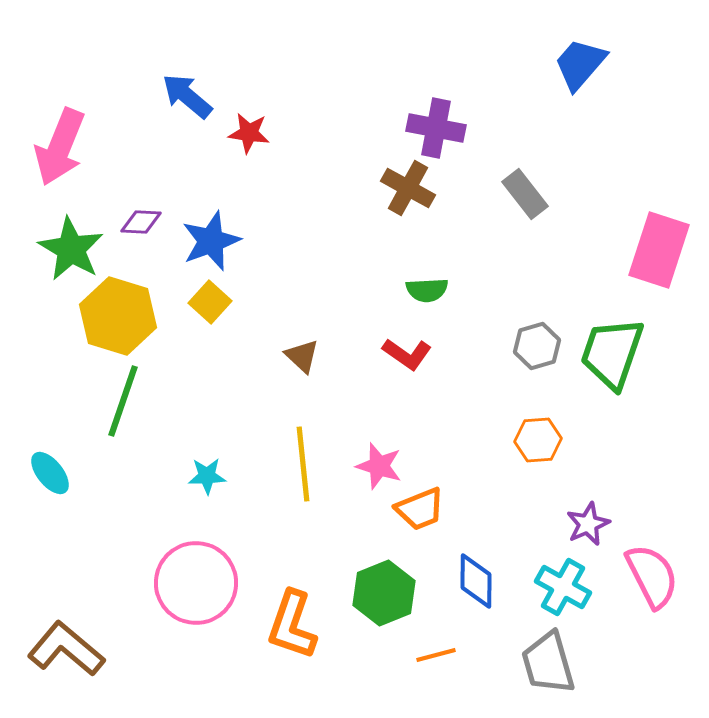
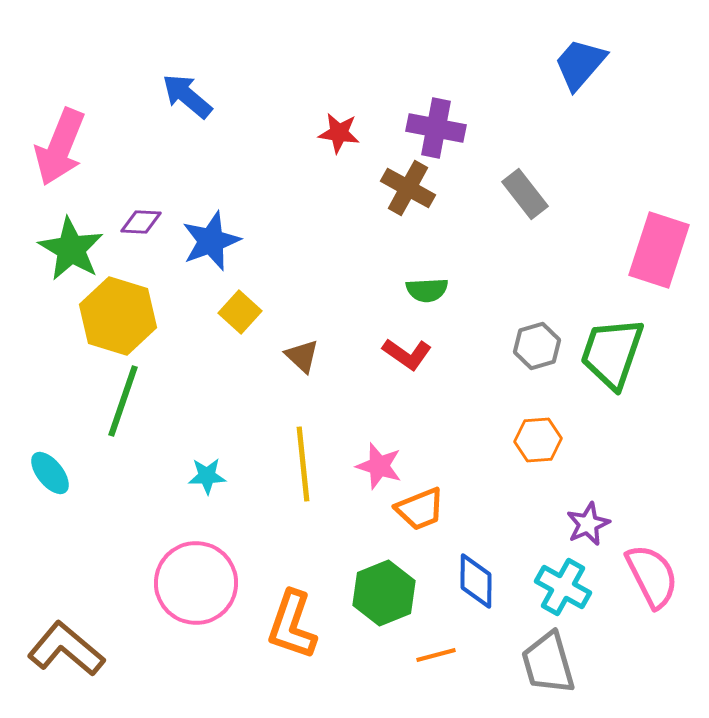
red star: moved 90 px right
yellow square: moved 30 px right, 10 px down
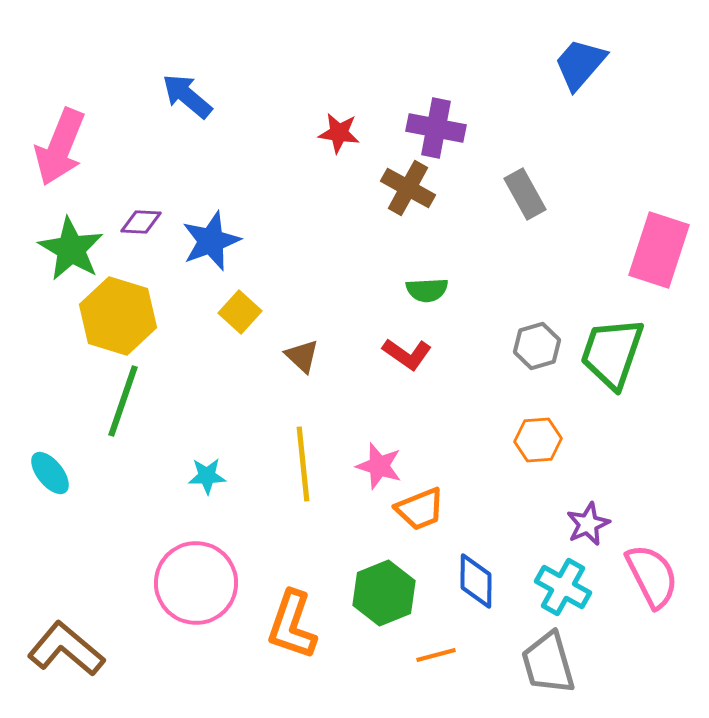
gray rectangle: rotated 9 degrees clockwise
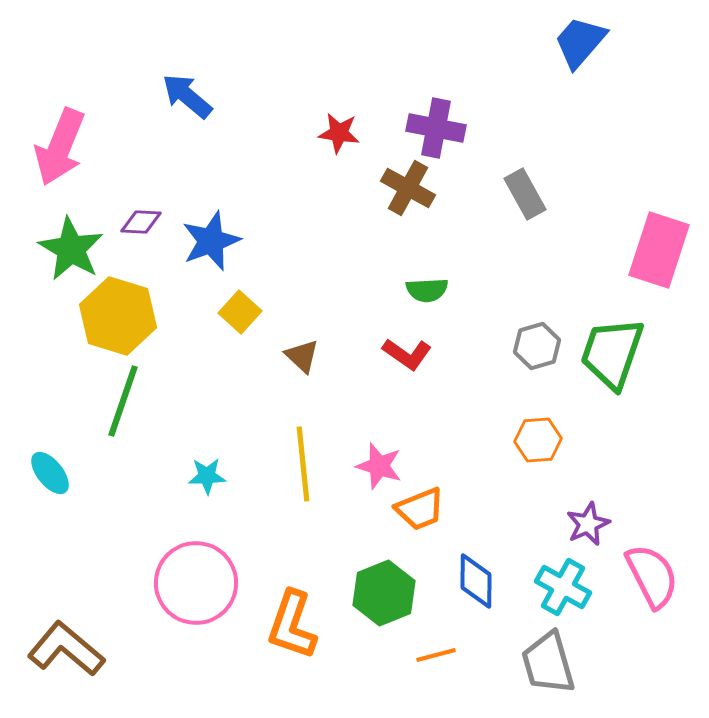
blue trapezoid: moved 22 px up
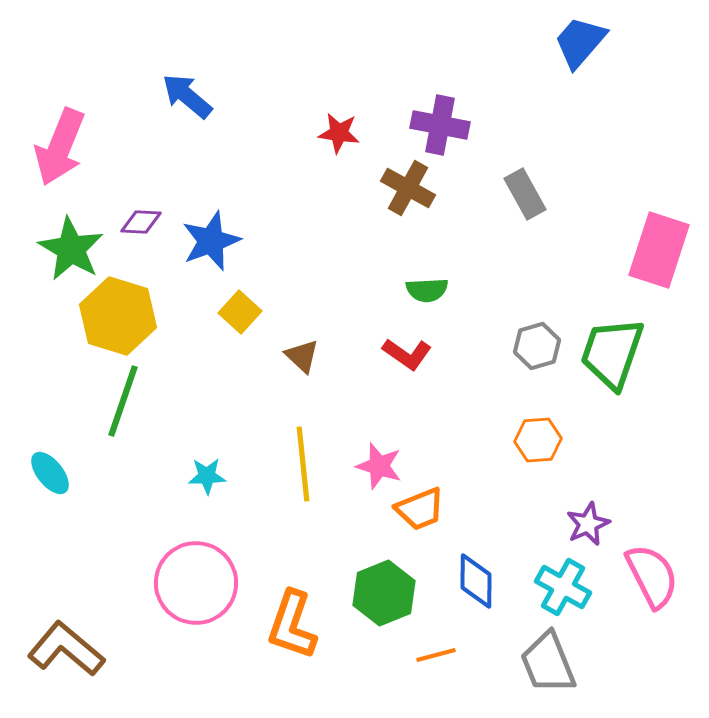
purple cross: moved 4 px right, 3 px up
gray trapezoid: rotated 6 degrees counterclockwise
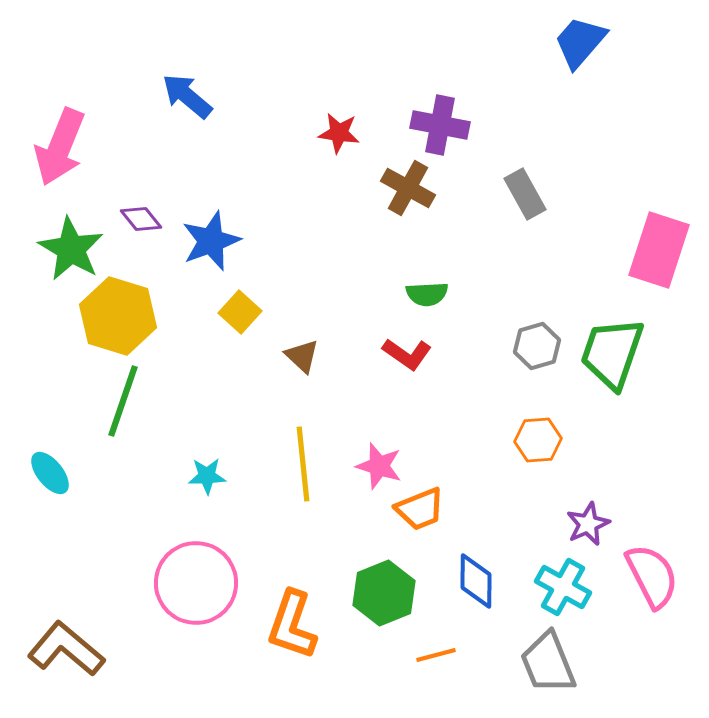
purple diamond: moved 3 px up; rotated 48 degrees clockwise
green semicircle: moved 4 px down
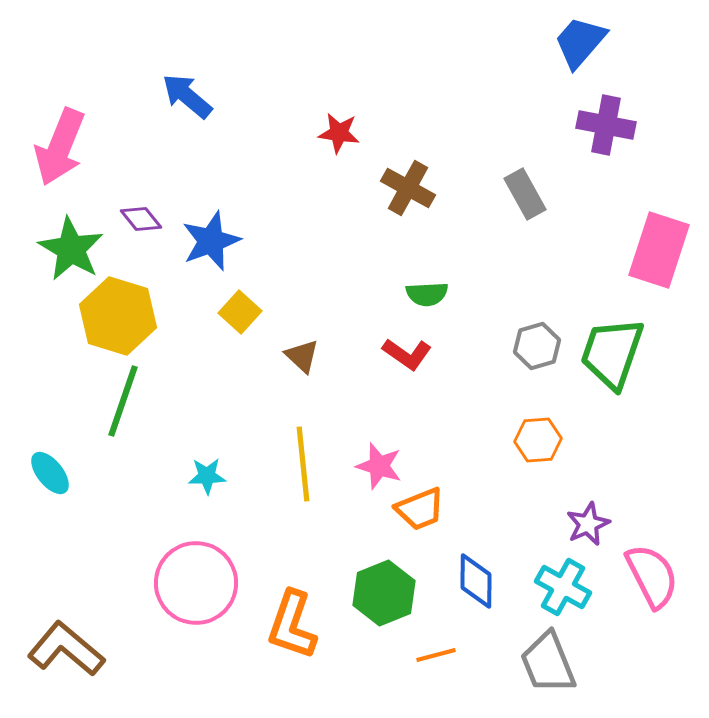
purple cross: moved 166 px right
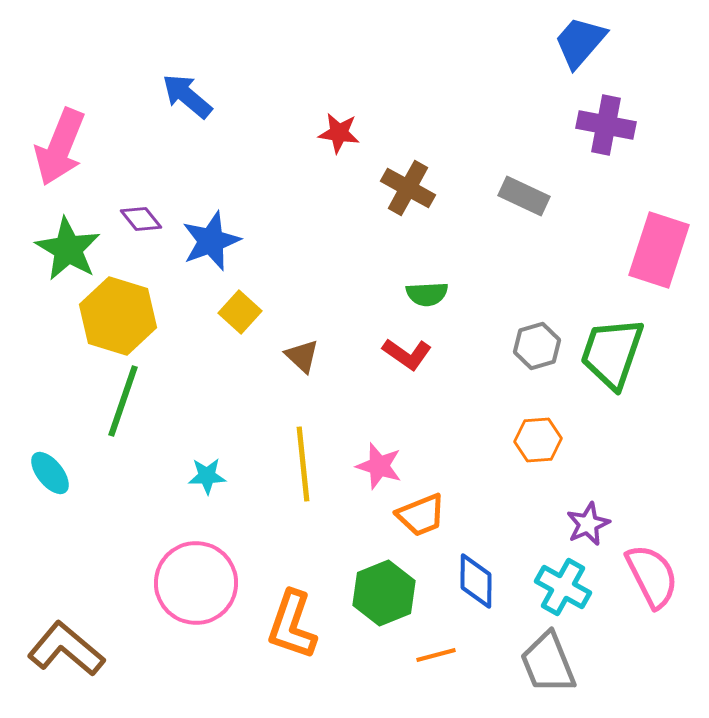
gray rectangle: moved 1 px left, 2 px down; rotated 36 degrees counterclockwise
green star: moved 3 px left
orange trapezoid: moved 1 px right, 6 px down
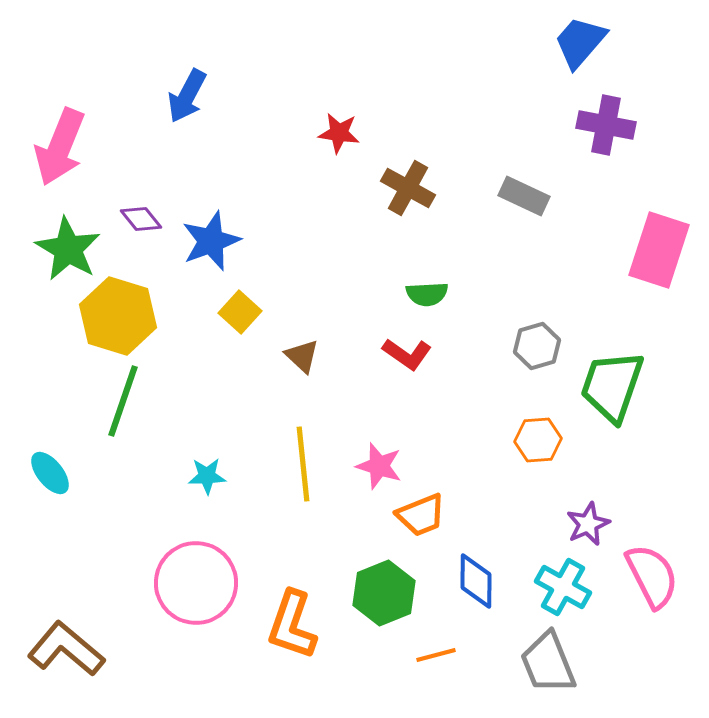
blue arrow: rotated 102 degrees counterclockwise
green trapezoid: moved 33 px down
